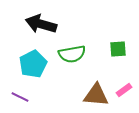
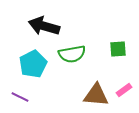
black arrow: moved 3 px right, 2 px down
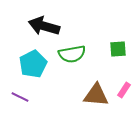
pink rectangle: rotated 21 degrees counterclockwise
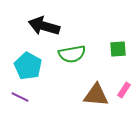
cyan pentagon: moved 5 px left, 2 px down; rotated 16 degrees counterclockwise
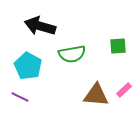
black arrow: moved 4 px left
green square: moved 3 px up
pink rectangle: rotated 14 degrees clockwise
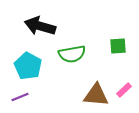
purple line: rotated 48 degrees counterclockwise
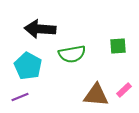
black arrow: moved 3 px down; rotated 12 degrees counterclockwise
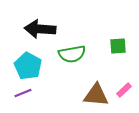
purple line: moved 3 px right, 4 px up
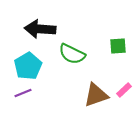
green semicircle: rotated 36 degrees clockwise
cyan pentagon: rotated 12 degrees clockwise
brown triangle: rotated 24 degrees counterclockwise
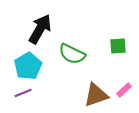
black arrow: rotated 116 degrees clockwise
